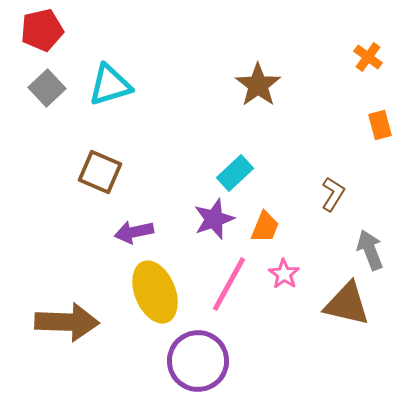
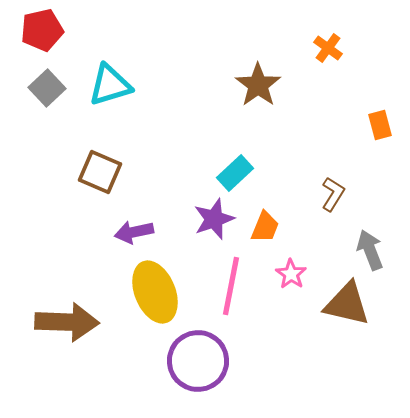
orange cross: moved 40 px left, 9 px up
pink star: moved 7 px right
pink line: moved 2 px right, 2 px down; rotated 18 degrees counterclockwise
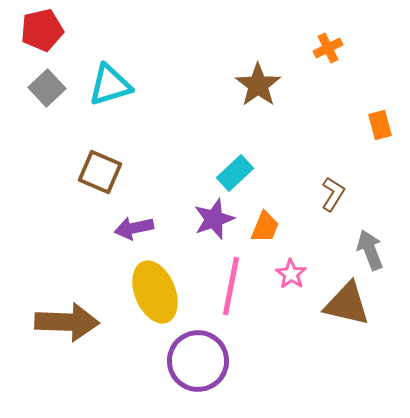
orange cross: rotated 28 degrees clockwise
purple arrow: moved 4 px up
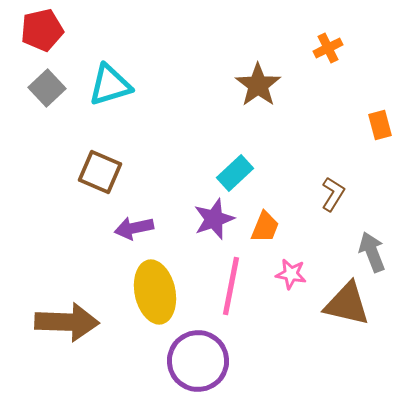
gray arrow: moved 2 px right, 2 px down
pink star: rotated 24 degrees counterclockwise
yellow ellipse: rotated 10 degrees clockwise
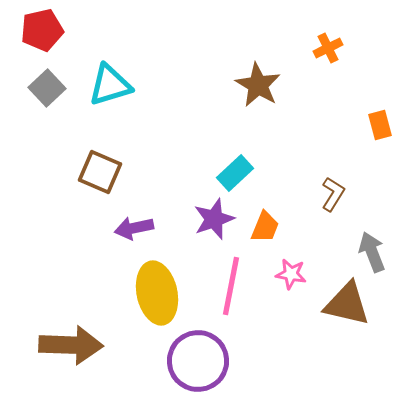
brown star: rotated 6 degrees counterclockwise
yellow ellipse: moved 2 px right, 1 px down
brown arrow: moved 4 px right, 23 px down
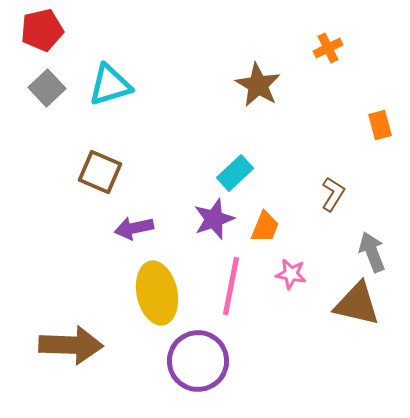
brown triangle: moved 10 px right
